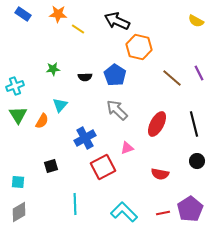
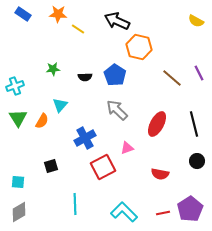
green triangle: moved 3 px down
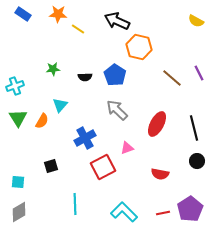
black line: moved 4 px down
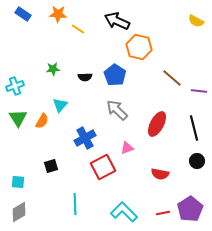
purple line: moved 18 px down; rotated 56 degrees counterclockwise
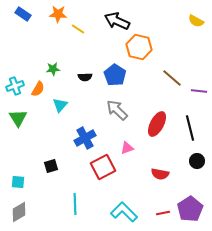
orange semicircle: moved 4 px left, 32 px up
black line: moved 4 px left
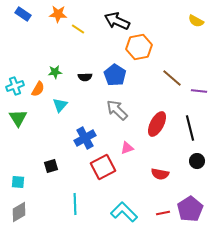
orange hexagon: rotated 25 degrees counterclockwise
green star: moved 2 px right, 3 px down
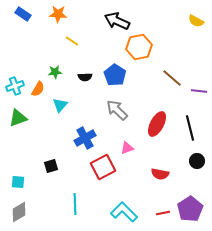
yellow line: moved 6 px left, 12 px down
green triangle: rotated 42 degrees clockwise
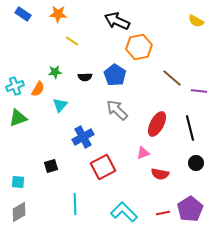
blue cross: moved 2 px left, 1 px up
pink triangle: moved 16 px right, 5 px down
black circle: moved 1 px left, 2 px down
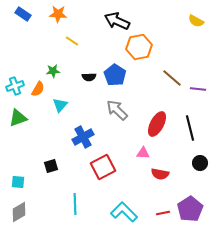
green star: moved 2 px left, 1 px up
black semicircle: moved 4 px right
purple line: moved 1 px left, 2 px up
pink triangle: rotated 24 degrees clockwise
black circle: moved 4 px right
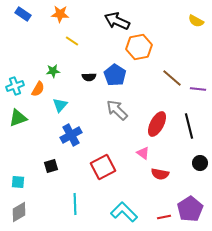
orange star: moved 2 px right
black line: moved 1 px left, 2 px up
blue cross: moved 12 px left, 2 px up
pink triangle: rotated 32 degrees clockwise
red line: moved 1 px right, 4 px down
